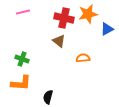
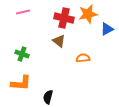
green cross: moved 5 px up
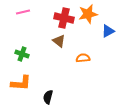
blue triangle: moved 1 px right, 2 px down
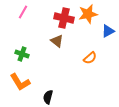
pink line: rotated 48 degrees counterclockwise
brown triangle: moved 2 px left
orange semicircle: moved 7 px right; rotated 144 degrees clockwise
orange L-shape: moved 1 px left, 1 px up; rotated 55 degrees clockwise
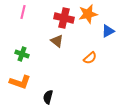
pink line: rotated 16 degrees counterclockwise
orange L-shape: rotated 40 degrees counterclockwise
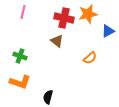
green cross: moved 2 px left, 2 px down
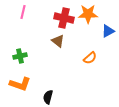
orange star: rotated 12 degrees clockwise
brown triangle: moved 1 px right
green cross: rotated 32 degrees counterclockwise
orange L-shape: moved 2 px down
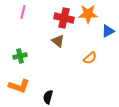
orange L-shape: moved 1 px left, 2 px down
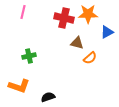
blue triangle: moved 1 px left, 1 px down
brown triangle: moved 19 px right, 2 px down; rotated 24 degrees counterclockwise
green cross: moved 9 px right
black semicircle: rotated 56 degrees clockwise
